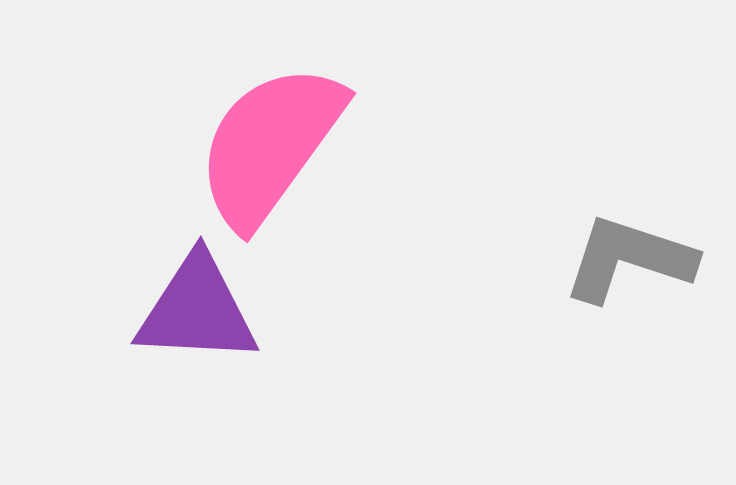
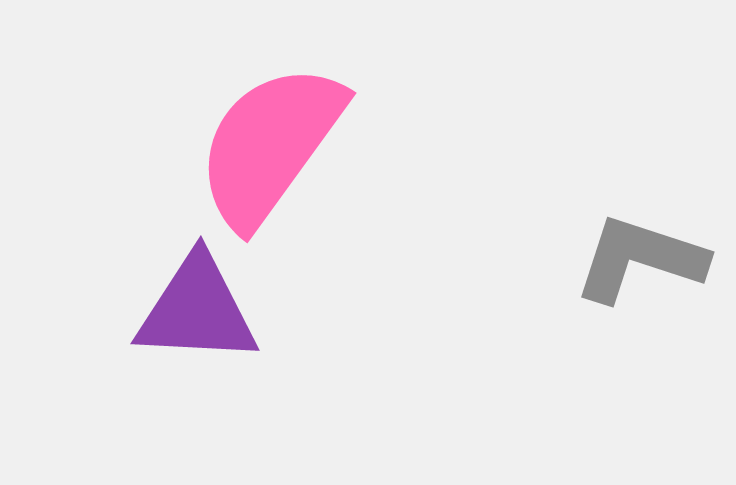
gray L-shape: moved 11 px right
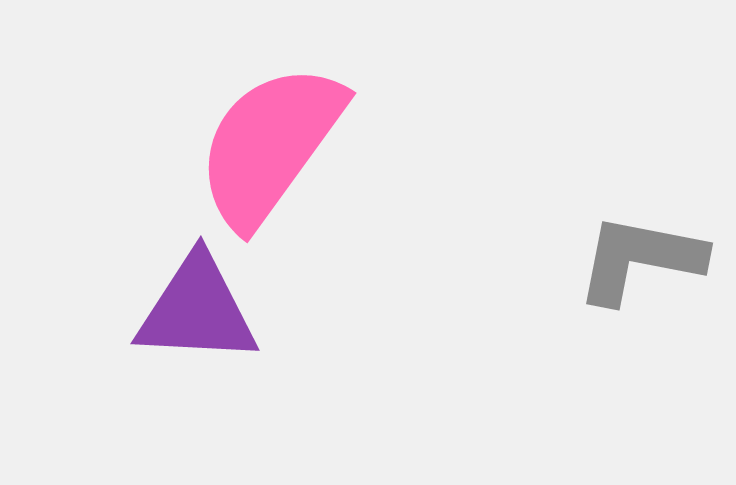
gray L-shape: rotated 7 degrees counterclockwise
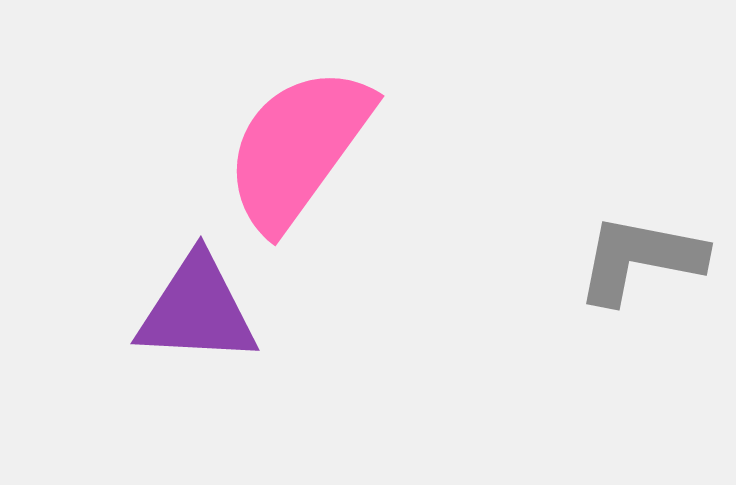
pink semicircle: moved 28 px right, 3 px down
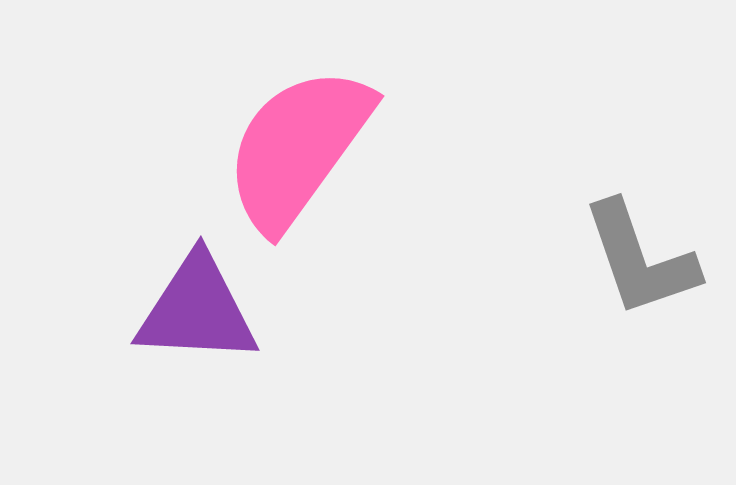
gray L-shape: rotated 120 degrees counterclockwise
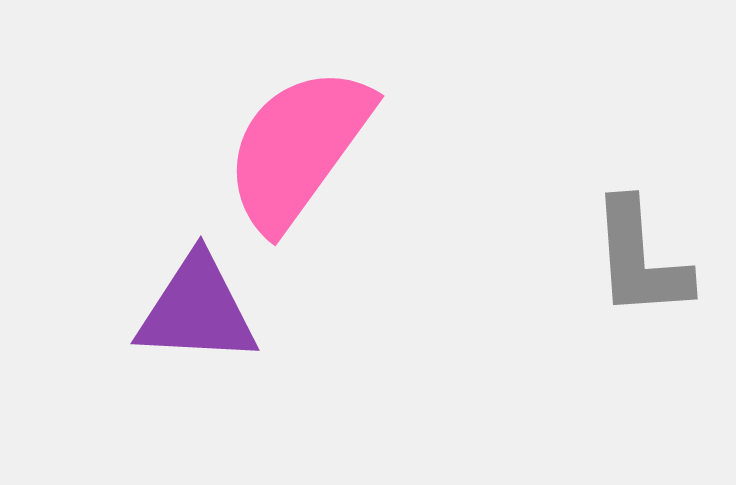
gray L-shape: rotated 15 degrees clockwise
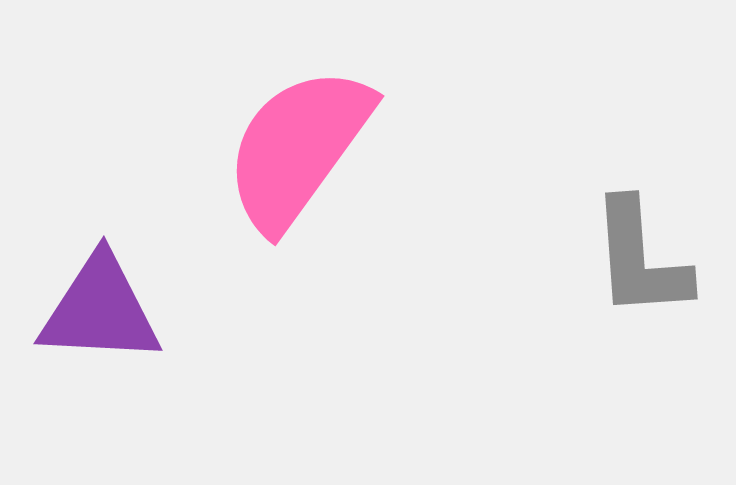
purple triangle: moved 97 px left
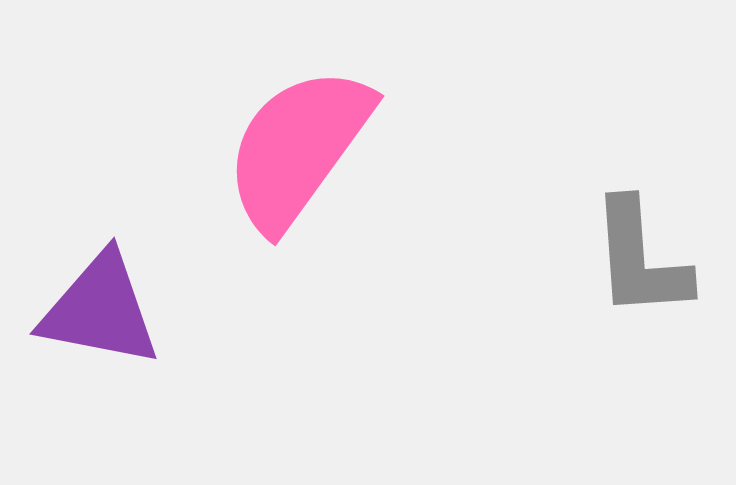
purple triangle: rotated 8 degrees clockwise
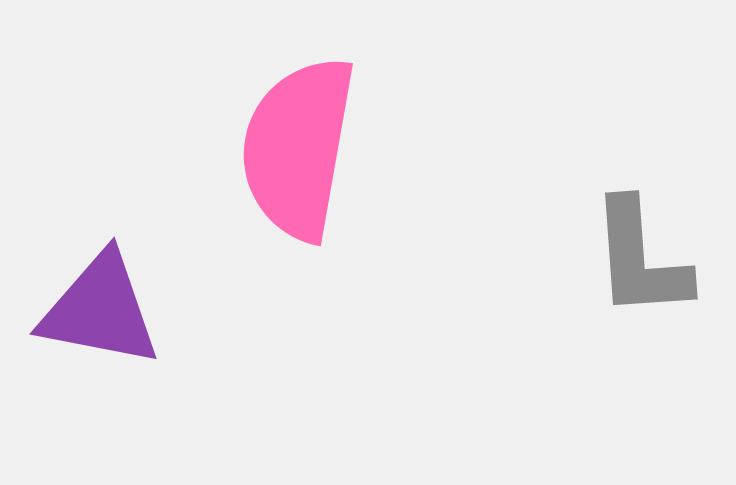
pink semicircle: rotated 26 degrees counterclockwise
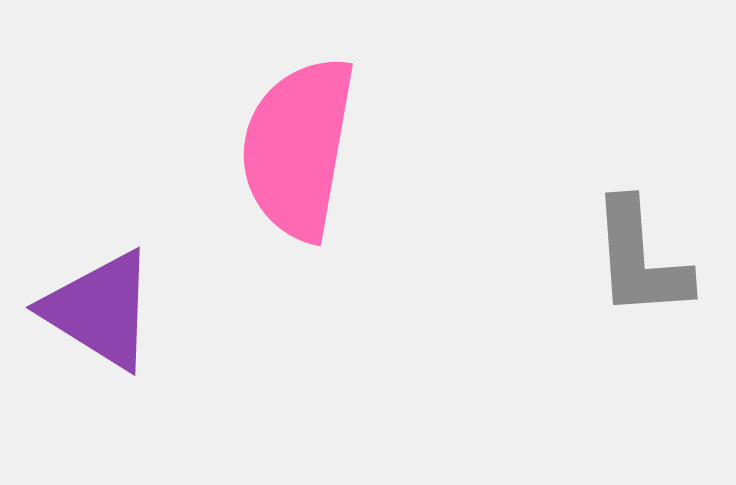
purple triangle: rotated 21 degrees clockwise
